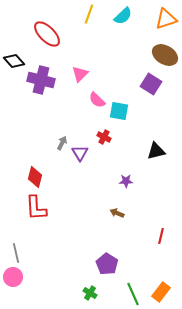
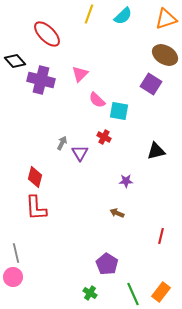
black diamond: moved 1 px right
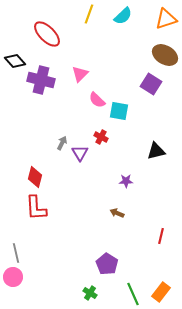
red cross: moved 3 px left
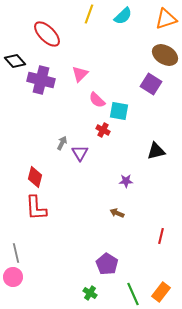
red cross: moved 2 px right, 7 px up
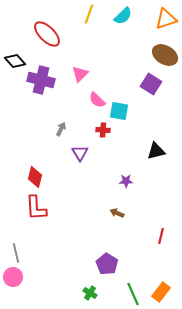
red cross: rotated 24 degrees counterclockwise
gray arrow: moved 1 px left, 14 px up
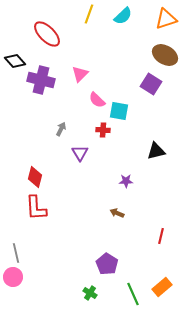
orange rectangle: moved 1 px right, 5 px up; rotated 12 degrees clockwise
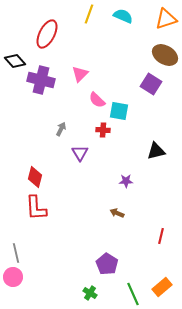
cyan semicircle: rotated 114 degrees counterclockwise
red ellipse: rotated 72 degrees clockwise
